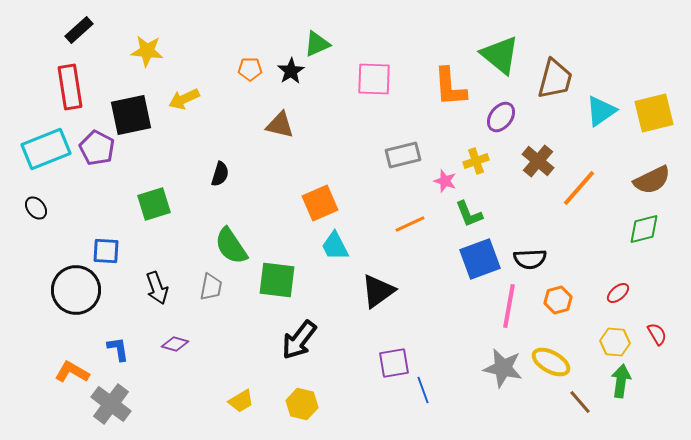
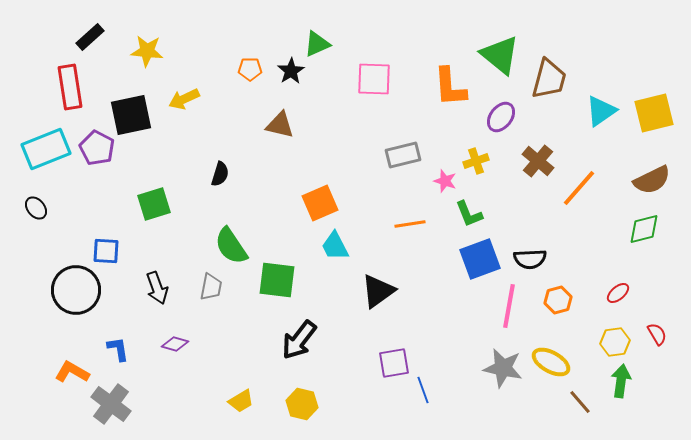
black rectangle at (79, 30): moved 11 px right, 7 px down
brown trapezoid at (555, 79): moved 6 px left
orange line at (410, 224): rotated 16 degrees clockwise
yellow hexagon at (615, 342): rotated 12 degrees counterclockwise
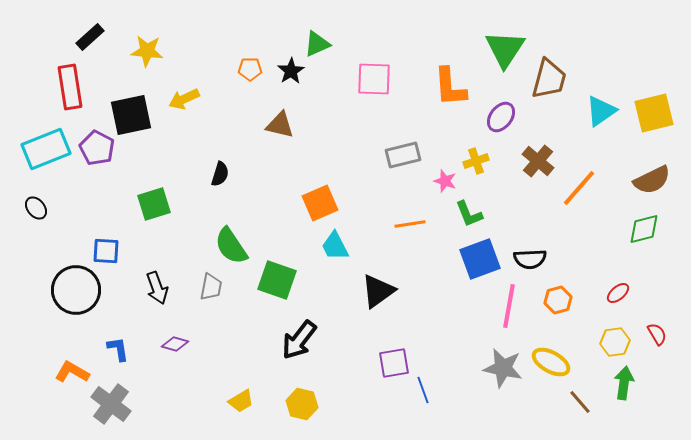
green triangle at (500, 55): moved 5 px right, 6 px up; rotated 24 degrees clockwise
green square at (277, 280): rotated 12 degrees clockwise
green arrow at (621, 381): moved 3 px right, 2 px down
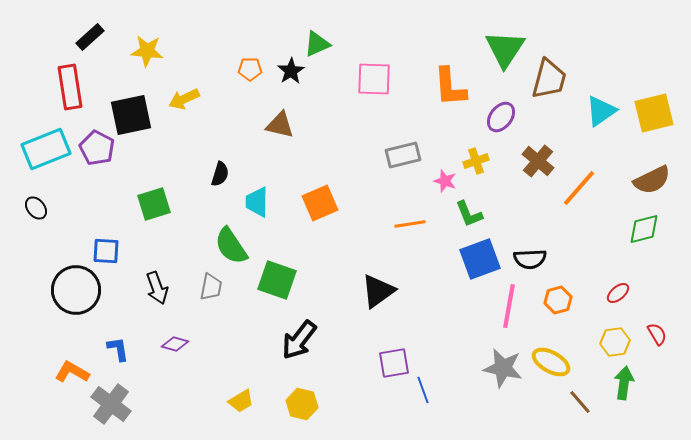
cyan trapezoid at (335, 246): moved 78 px left, 44 px up; rotated 28 degrees clockwise
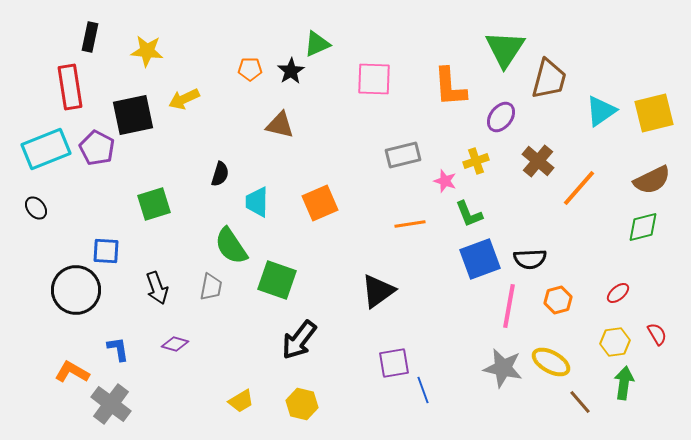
black rectangle at (90, 37): rotated 36 degrees counterclockwise
black square at (131, 115): moved 2 px right
green diamond at (644, 229): moved 1 px left, 2 px up
